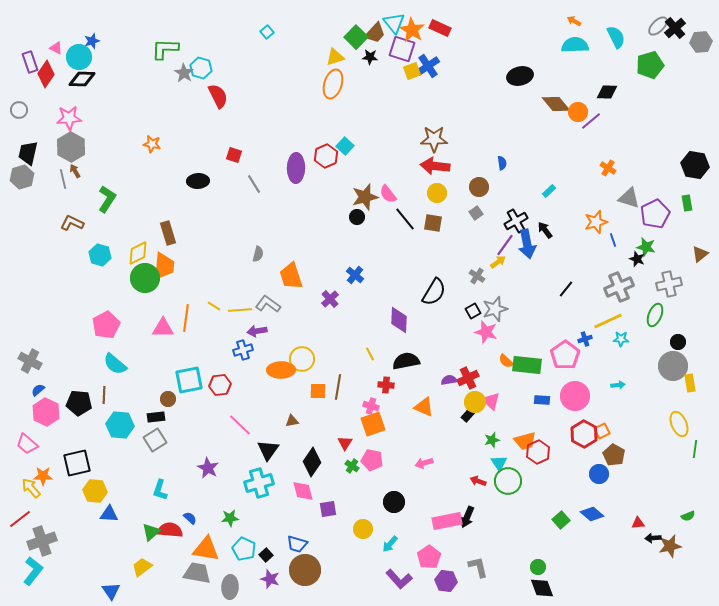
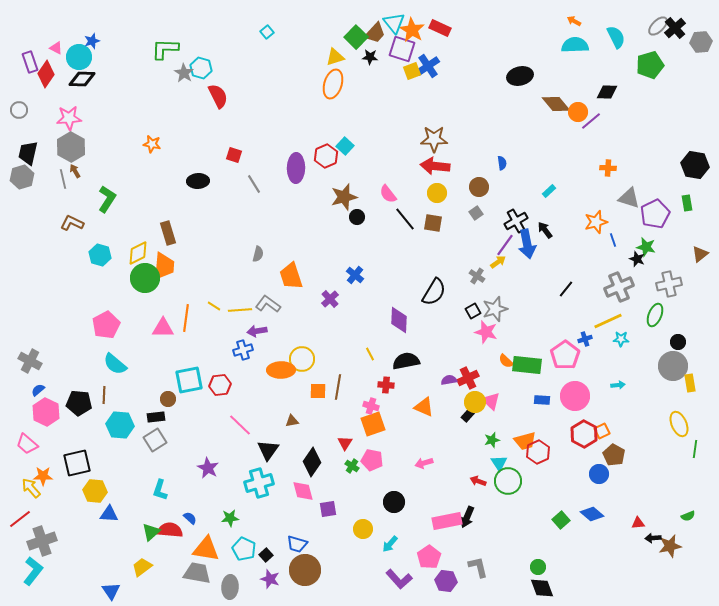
orange cross at (608, 168): rotated 28 degrees counterclockwise
brown star at (365, 197): moved 21 px left
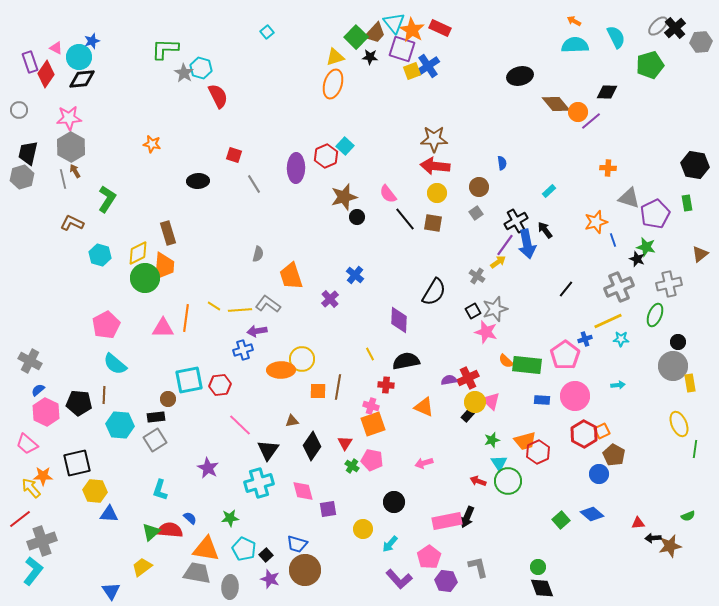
black diamond at (82, 79): rotated 8 degrees counterclockwise
black diamond at (312, 462): moved 16 px up
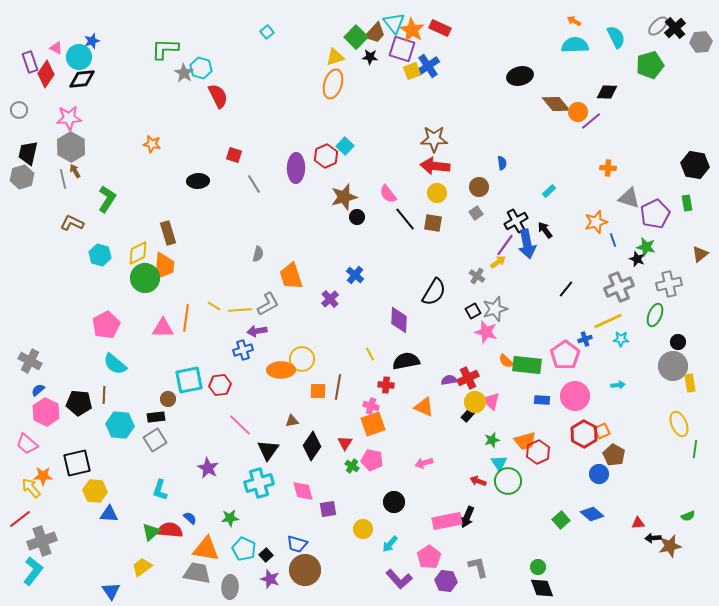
gray L-shape at (268, 304): rotated 115 degrees clockwise
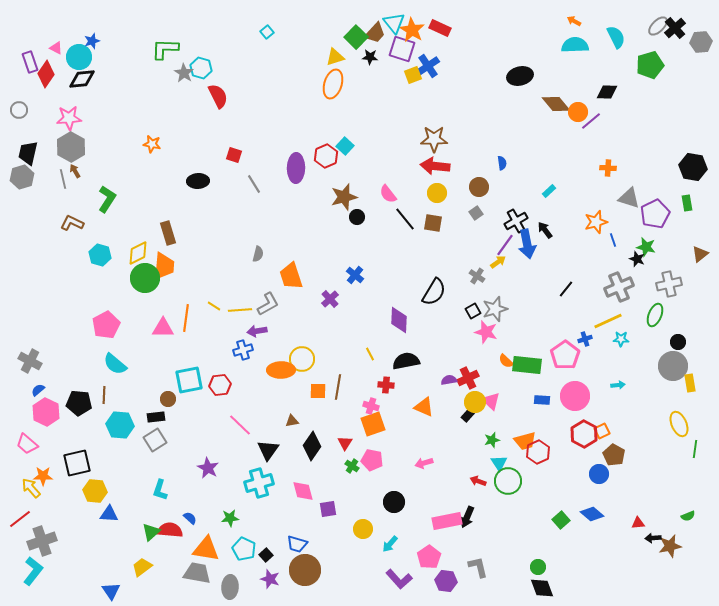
yellow square at (412, 71): moved 1 px right, 4 px down
black hexagon at (695, 165): moved 2 px left, 2 px down
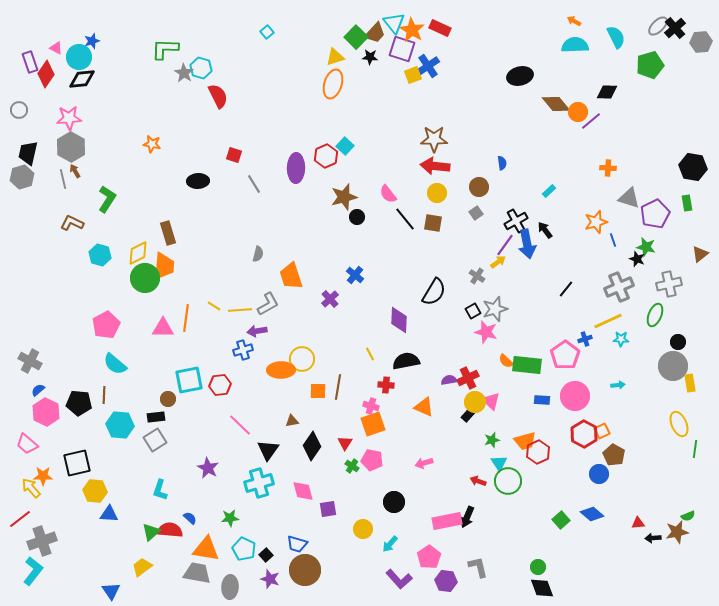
brown star at (670, 546): moved 7 px right, 14 px up
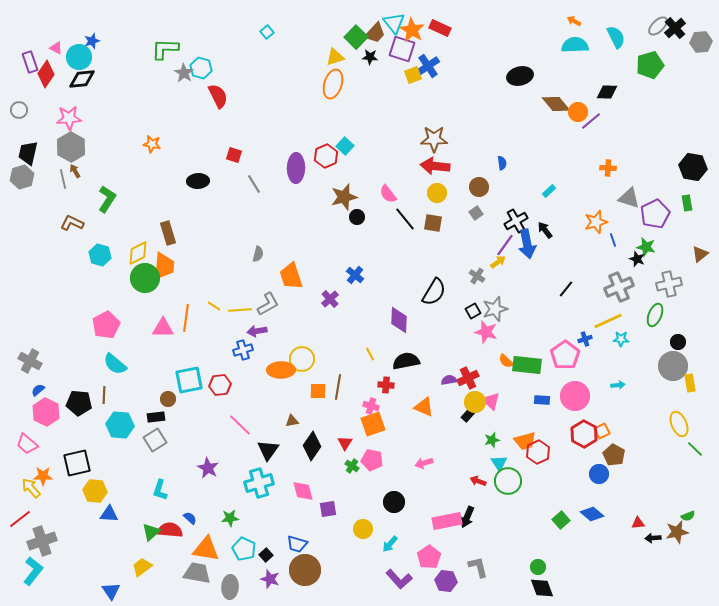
green line at (695, 449): rotated 54 degrees counterclockwise
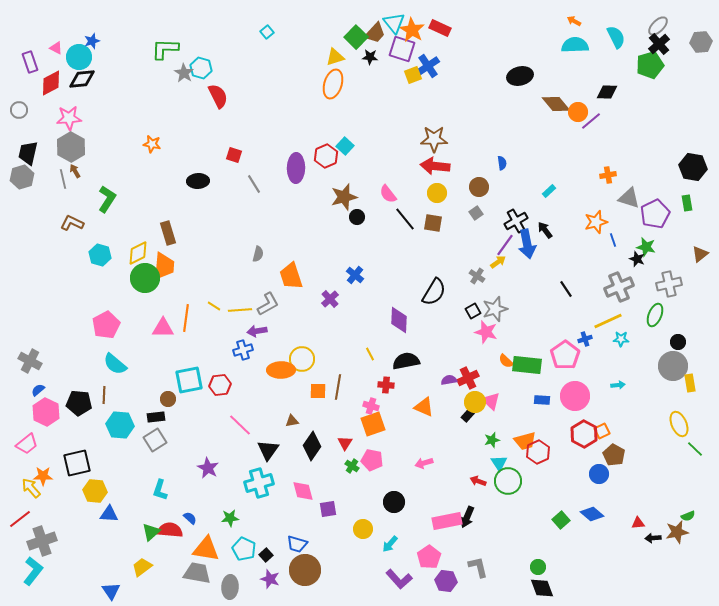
black cross at (675, 28): moved 16 px left, 16 px down
red diamond at (46, 74): moved 5 px right, 9 px down; rotated 28 degrees clockwise
orange cross at (608, 168): moved 7 px down; rotated 14 degrees counterclockwise
black line at (566, 289): rotated 72 degrees counterclockwise
pink trapezoid at (27, 444): rotated 80 degrees counterclockwise
